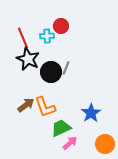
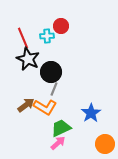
gray line: moved 12 px left, 21 px down
orange L-shape: rotated 40 degrees counterclockwise
pink arrow: moved 12 px left
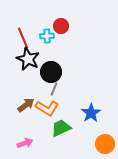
orange L-shape: moved 2 px right, 1 px down
pink arrow: moved 33 px left; rotated 21 degrees clockwise
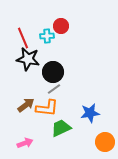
black star: rotated 15 degrees counterclockwise
black circle: moved 2 px right
gray line: rotated 32 degrees clockwise
orange L-shape: rotated 25 degrees counterclockwise
blue star: moved 1 px left; rotated 24 degrees clockwise
orange circle: moved 2 px up
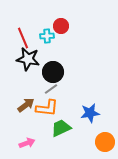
gray line: moved 3 px left
pink arrow: moved 2 px right
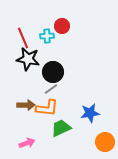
red circle: moved 1 px right
brown arrow: rotated 36 degrees clockwise
